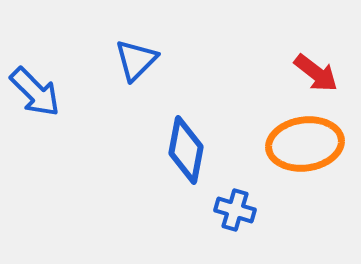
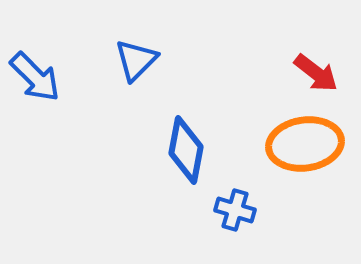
blue arrow: moved 15 px up
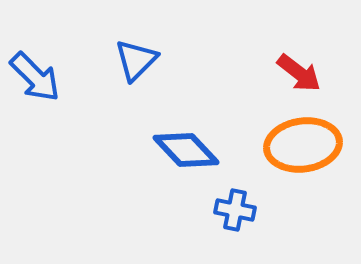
red arrow: moved 17 px left
orange ellipse: moved 2 px left, 1 px down
blue diamond: rotated 54 degrees counterclockwise
blue cross: rotated 6 degrees counterclockwise
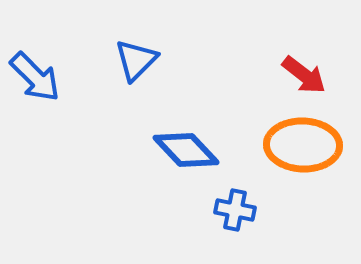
red arrow: moved 5 px right, 2 px down
orange ellipse: rotated 10 degrees clockwise
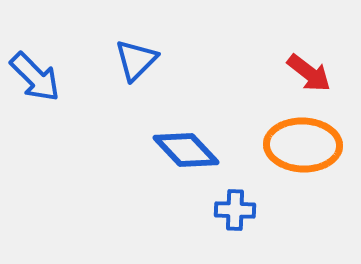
red arrow: moved 5 px right, 2 px up
blue cross: rotated 9 degrees counterclockwise
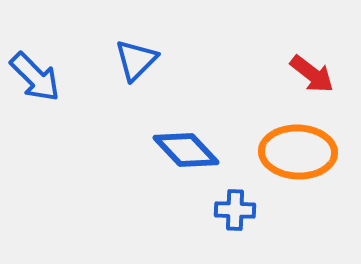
red arrow: moved 3 px right, 1 px down
orange ellipse: moved 5 px left, 7 px down
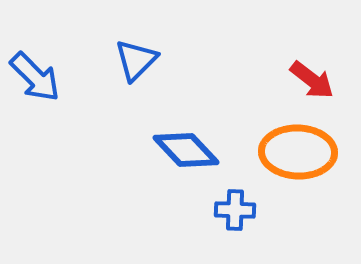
red arrow: moved 6 px down
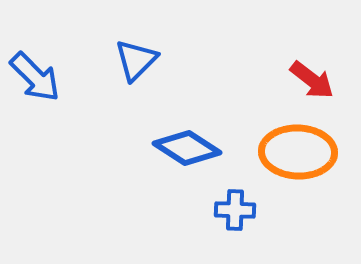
blue diamond: moved 1 px right, 2 px up; rotated 14 degrees counterclockwise
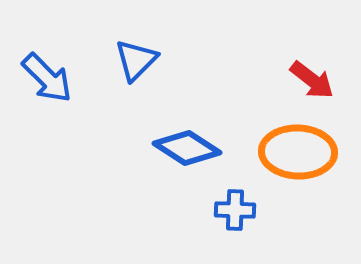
blue arrow: moved 12 px right, 1 px down
